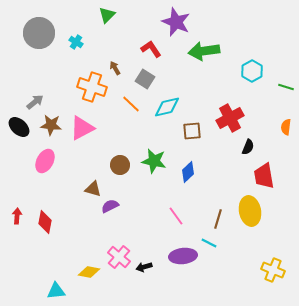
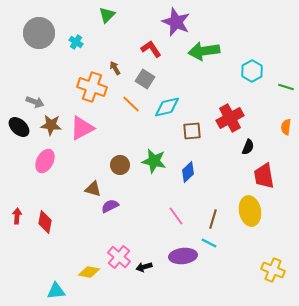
gray arrow: rotated 60 degrees clockwise
brown line: moved 5 px left
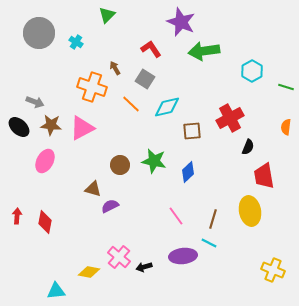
purple star: moved 5 px right
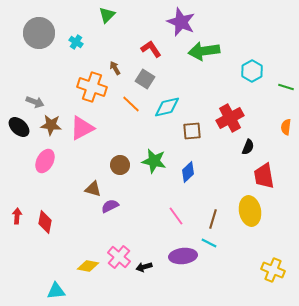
yellow diamond: moved 1 px left, 6 px up
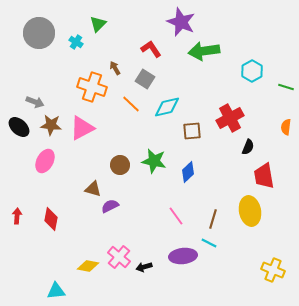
green triangle: moved 9 px left, 9 px down
red diamond: moved 6 px right, 3 px up
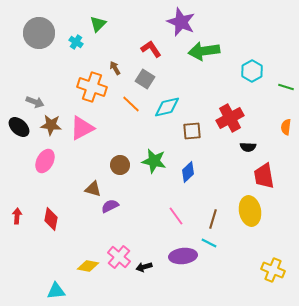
black semicircle: rotated 70 degrees clockwise
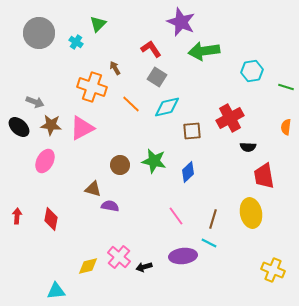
cyan hexagon: rotated 20 degrees clockwise
gray square: moved 12 px right, 2 px up
purple semicircle: rotated 36 degrees clockwise
yellow ellipse: moved 1 px right, 2 px down
yellow diamond: rotated 25 degrees counterclockwise
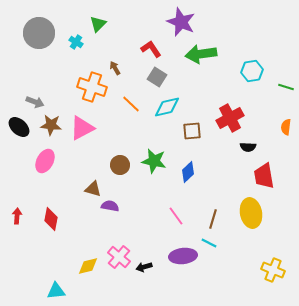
green arrow: moved 3 px left, 3 px down
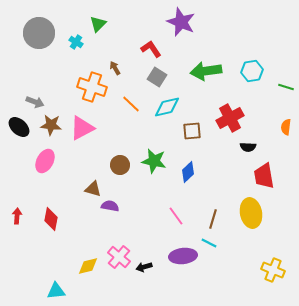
green arrow: moved 5 px right, 17 px down
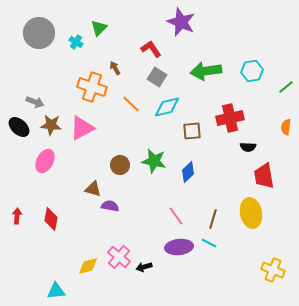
green triangle: moved 1 px right, 4 px down
green line: rotated 56 degrees counterclockwise
red cross: rotated 16 degrees clockwise
purple ellipse: moved 4 px left, 9 px up
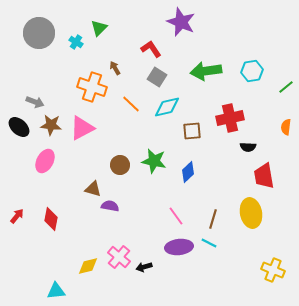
red arrow: rotated 35 degrees clockwise
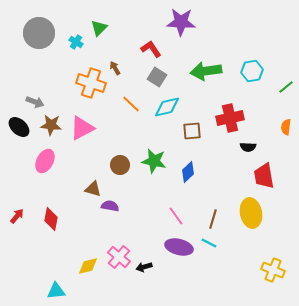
purple star: rotated 20 degrees counterclockwise
orange cross: moved 1 px left, 4 px up
purple ellipse: rotated 20 degrees clockwise
